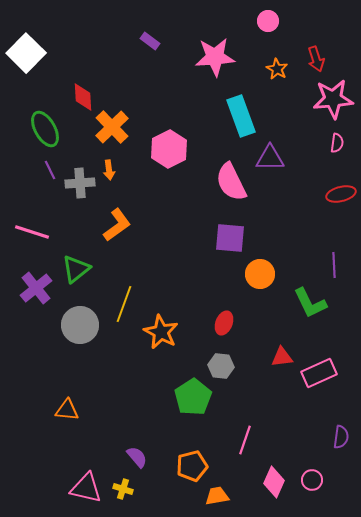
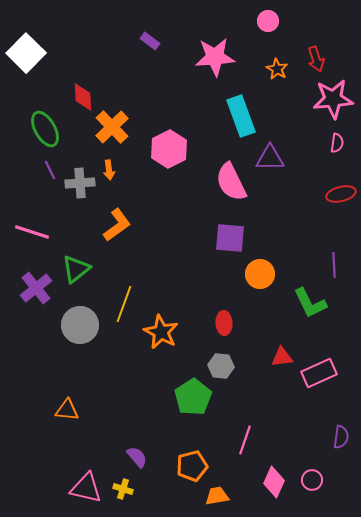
red ellipse at (224, 323): rotated 25 degrees counterclockwise
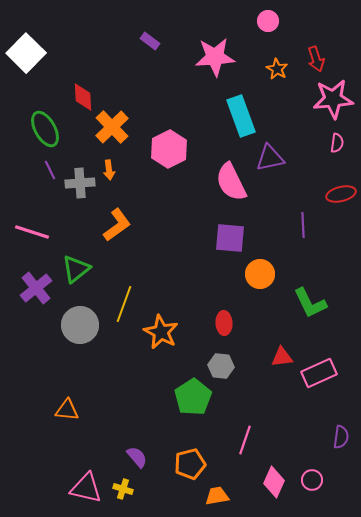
purple triangle at (270, 158): rotated 12 degrees counterclockwise
purple line at (334, 265): moved 31 px left, 40 px up
orange pentagon at (192, 466): moved 2 px left, 2 px up
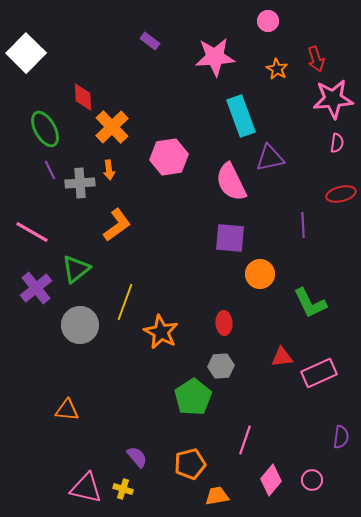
pink hexagon at (169, 149): moved 8 px down; rotated 18 degrees clockwise
pink line at (32, 232): rotated 12 degrees clockwise
yellow line at (124, 304): moved 1 px right, 2 px up
gray hexagon at (221, 366): rotated 10 degrees counterclockwise
pink diamond at (274, 482): moved 3 px left, 2 px up; rotated 16 degrees clockwise
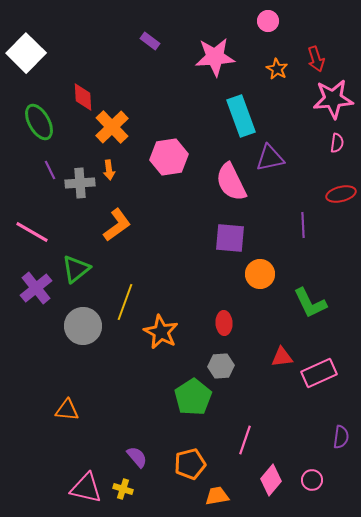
green ellipse at (45, 129): moved 6 px left, 7 px up
gray circle at (80, 325): moved 3 px right, 1 px down
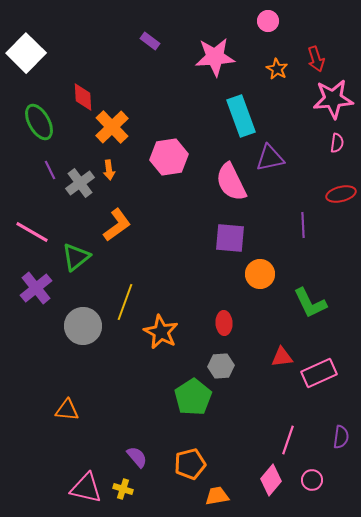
gray cross at (80, 183): rotated 32 degrees counterclockwise
green triangle at (76, 269): moved 12 px up
pink line at (245, 440): moved 43 px right
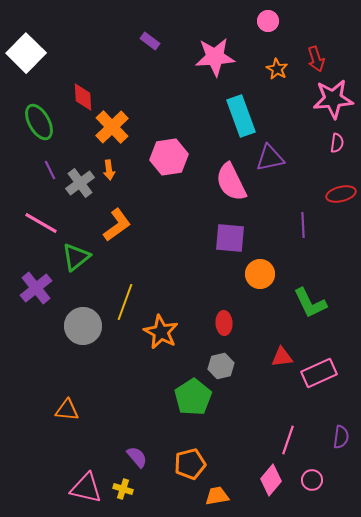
pink line at (32, 232): moved 9 px right, 9 px up
gray hexagon at (221, 366): rotated 10 degrees counterclockwise
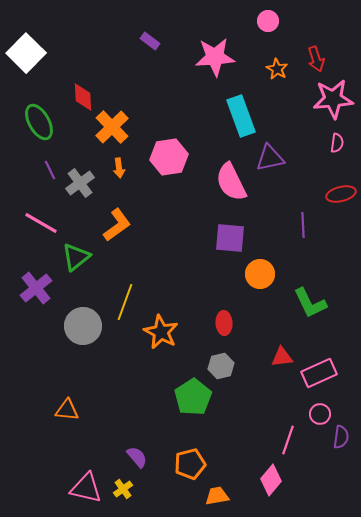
orange arrow at (109, 170): moved 10 px right, 2 px up
pink circle at (312, 480): moved 8 px right, 66 px up
yellow cross at (123, 489): rotated 36 degrees clockwise
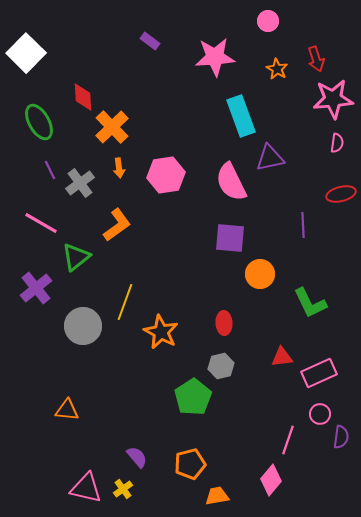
pink hexagon at (169, 157): moved 3 px left, 18 px down
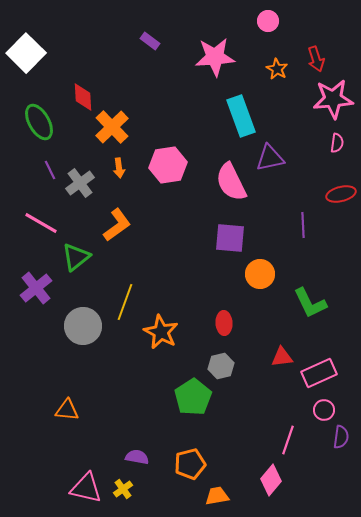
pink hexagon at (166, 175): moved 2 px right, 10 px up
pink circle at (320, 414): moved 4 px right, 4 px up
purple semicircle at (137, 457): rotated 40 degrees counterclockwise
